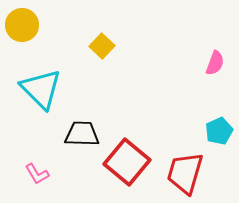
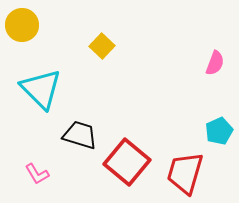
black trapezoid: moved 2 px left, 1 px down; rotated 15 degrees clockwise
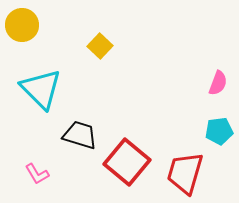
yellow square: moved 2 px left
pink semicircle: moved 3 px right, 20 px down
cyan pentagon: rotated 16 degrees clockwise
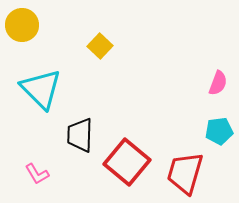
black trapezoid: rotated 105 degrees counterclockwise
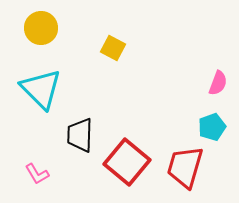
yellow circle: moved 19 px right, 3 px down
yellow square: moved 13 px right, 2 px down; rotated 15 degrees counterclockwise
cyan pentagon: moved 7 px left, 4 px up; rotated 12 degrees counterclockwise
red trapezoid: moved 6 px up
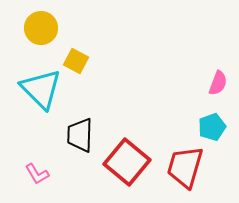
yellow square: moved 37 px left, 13 px down
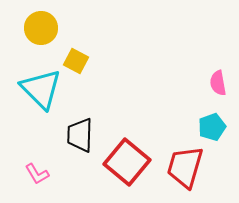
pink semicircle: rotated 150 degrees clockwise
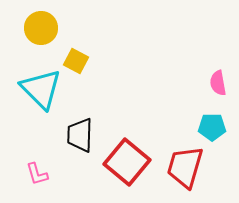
cyan pentagon: rotated 20 degrees clockwise
pink L-shape: rotated 15 degrees clockwise
